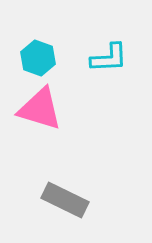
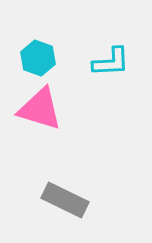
cyan L-shape: moved 2 px right, 4 px down
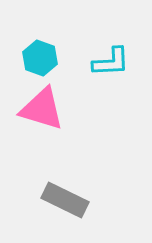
cyan hexagon: moved 2 px right
pink triangle: moved 2 px right
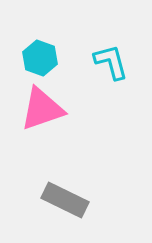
cyan L-shape: rotated 102 degrees counterclockwise
pink triangle: rotated 36 degrees counterclockwise
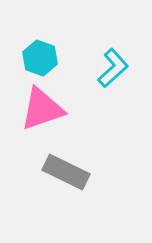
cyan L-shape: moved 2 px right, 6 px down; rotated 63 degrees clockwise
gray rectangle: moved 1 px right, 28 px up
